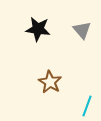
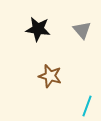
brown star: moved 6 px up; rotated 15 degrees counterclockwise
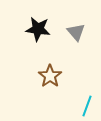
gray triangle: moved 6 px left, 2 px down
brown star: rotated 20 degrees clockwise
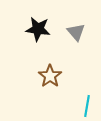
cyan line: rotated 10 degrees counterclockwise
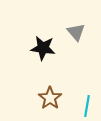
black star: moved 5 px right, 19 px down
brown star: moved 22 px down
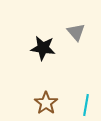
brown star: moved 4 px left, 5 px down
cyan line: moved 1 px left, 1 px up
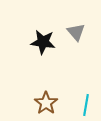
black star: moved 6 px up
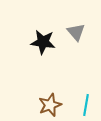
brown star: moved 4 px right, 2 px down; rotated 15 degrees clockwise
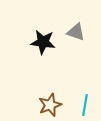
gray triangle: rotated 30 degrees counterclockwise
cyan line: moved 1 px left
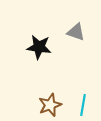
black star: moved 4 px left, 5 px down
cyan line: moved 2 px left
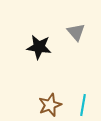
gray triangle: rotated 30 degrees clockwise
